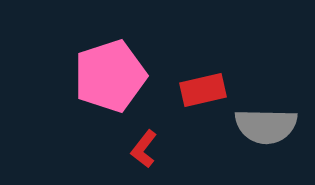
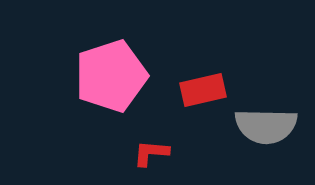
pink pentagon: moved 1 px right
red L-shape: moved 7 px right, 4 px down; rotated 57 degrees clockwise
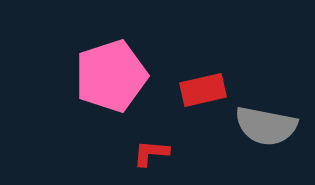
gray semicircle: rotated 10 degrees clockwise
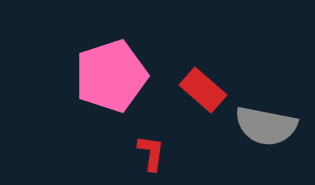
red rectangle: rotated 54 degrees clockwise
red L-shape: rotated 93 degrees clockwise
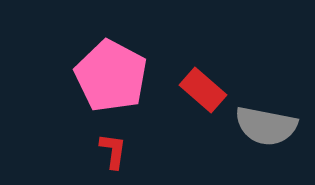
pink pentagon: rotated 26 degrees counterclockwise
red L-shape: moved 38 px left, 2 px up
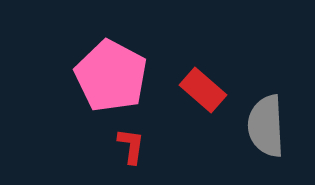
gray semicircle: rotated 76 degrees clockwise
red L-shape: moved 18 px right, 5 px up
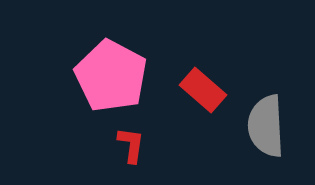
red L-shape: moved 1 px up
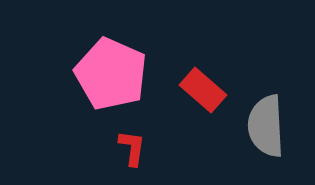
pink pentagon: moved 2 px up; rotated 4 degrees counterclockwise
red L-shape: moved 1 px right, 3 px down
